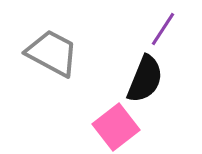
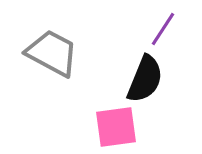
pink square: rotated 30 degrees clockwise
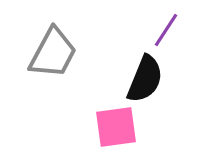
purple line: moved 3 px right, 1 px down
gray trapezoid: moved 1 px right; rotated 90 degrees clockwise
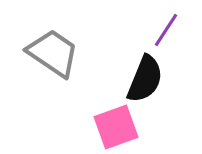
gray trapezoid: rotated 84 degrees counterclockwise
pink square: rotated 12 degrees counterclockwise
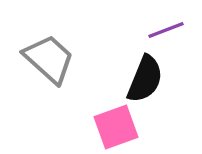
purple line: rotated 36 degrees clockwise
gray trapezoid: moved 4 px left, 6 px down; rotated 8 degrees clockwise
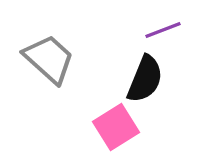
purple line: moved 3 px left
pink square: rotated 12 degrees counterclockwise
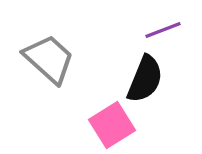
pink square: moved 4 px left, 2 px up
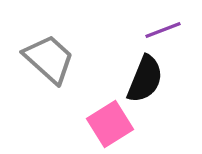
pink square: moved 2 px left, 1 px up
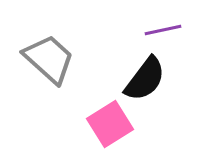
purple line: rotated 9 degrees clockwise
black semicircle: rotated 15 degrees clockwise
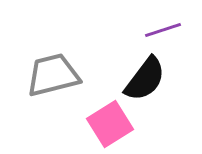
purple line: rotated 6 degrees counterclockwise
gray trapezoid: moved 4 px right, 16 px down; rotated 56 degrees counterclockwise
